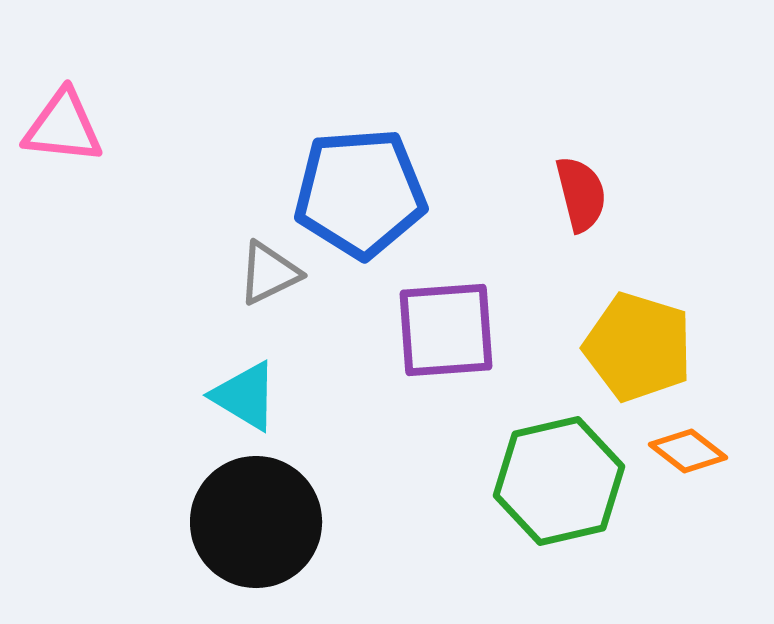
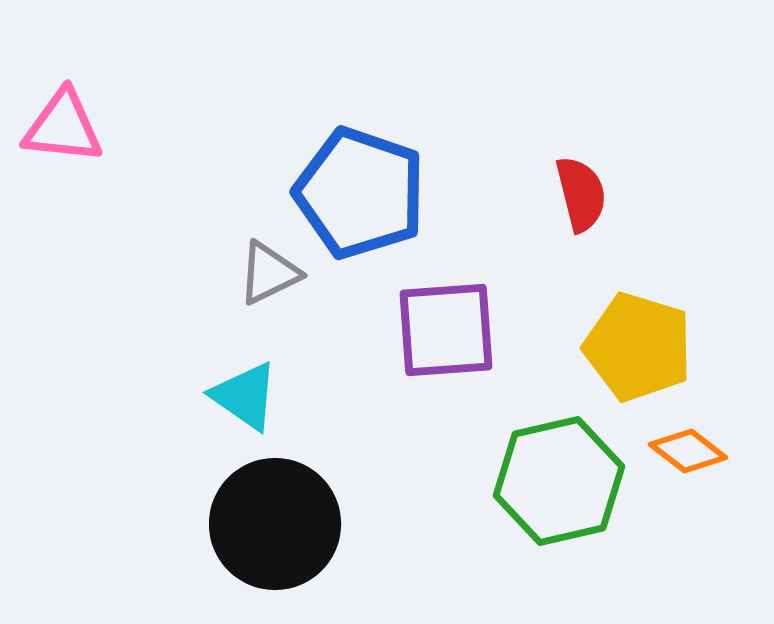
blue pentagon: rotated 23 degrees clockwise
cyan triangle: rotated 4 degrees clockwise
black circle: moved 19 px right, 2 px down
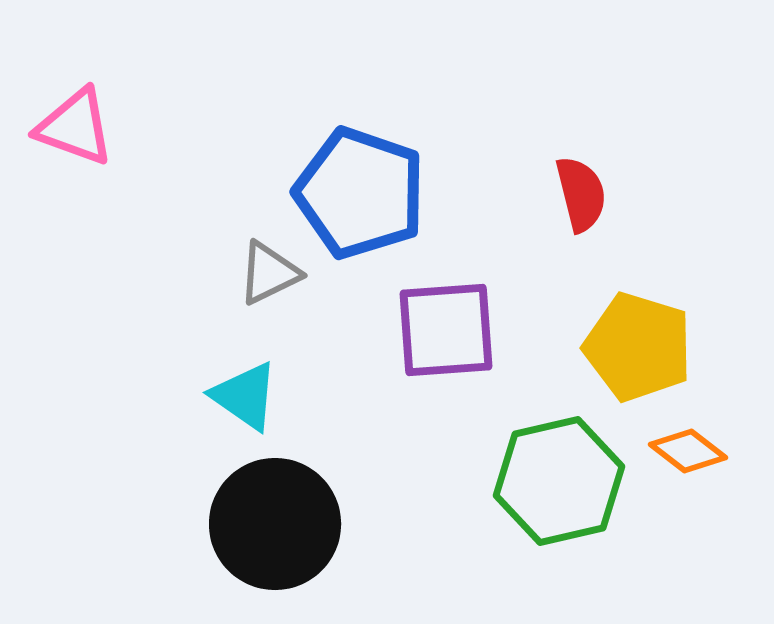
pink triangle: moved 12 px right; rotated 14 degrees clockwise
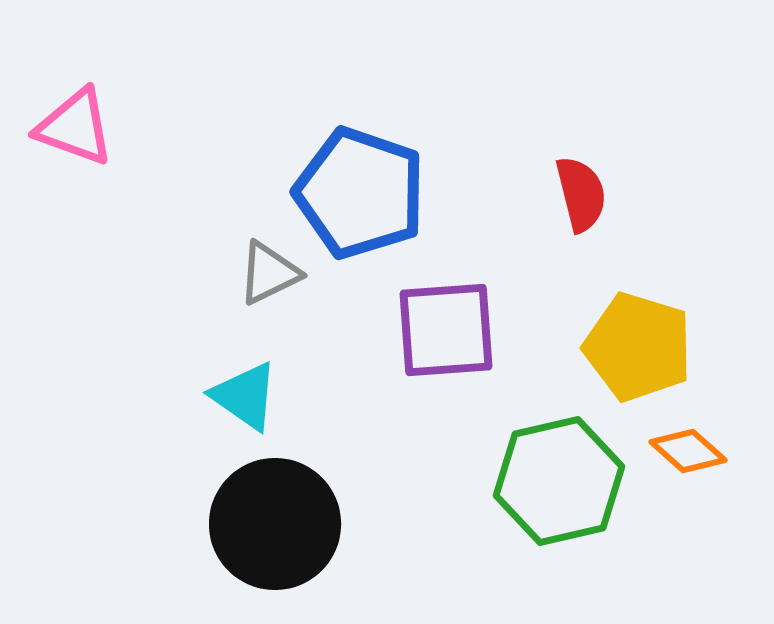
orange diamond: rotated 4 degrees clockwise
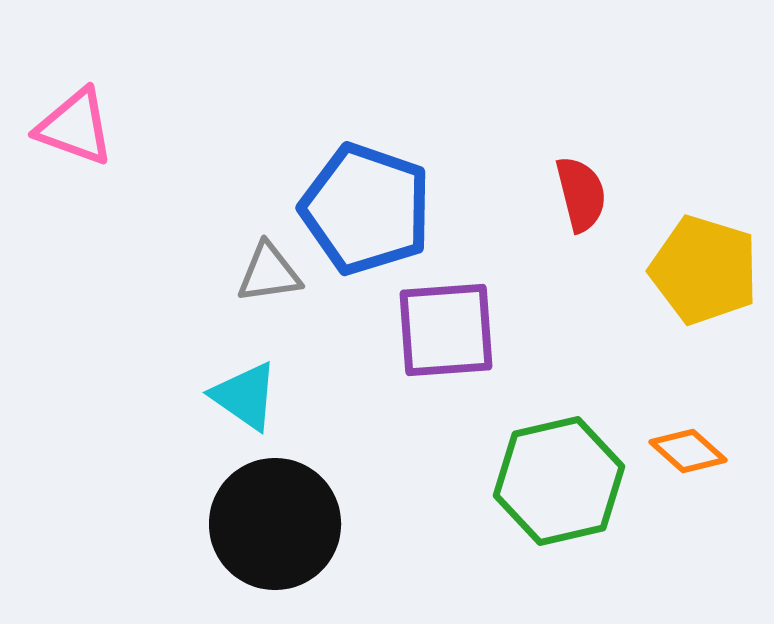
blue pentagon: moved 6 px right, 16 px down
gray triangle: rotated 18 degrees clockwise
yellow pentagon: moved 66 px right, 77 px up
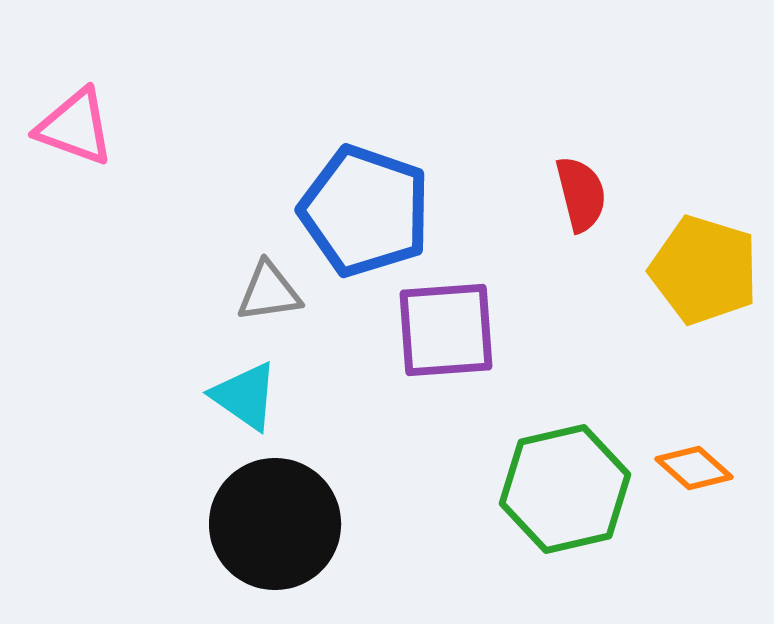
blue pentagon: moved 1 px left, 2 px down
gray triangle: moved 19 px down
orange diamond: moved 6 px right, 17 px down
green hexagon: moved 6 px right, 8 px down
